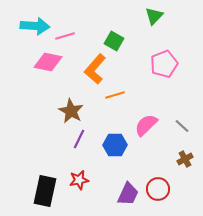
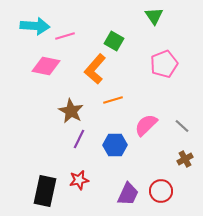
green triangle: rotated 18 degrees counterclockwise
pink diamond: moved 2 px left, 4 px down
orange line: moved 2 px left, 5 px down
red circle: moved 3 px right, 2 px down
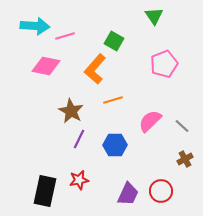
pink semicircle: moved 4 px right, 4 px up
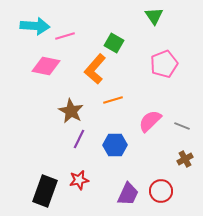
green square: moved 2 px down
gray line: rotated 21 degrees counterclockwise
black rectangle: rotated 8 degrees clockwise
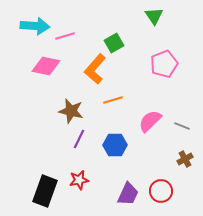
green square: rotated 30 degrees clockwise
brown star: rotated 15 degrees counterclockwise
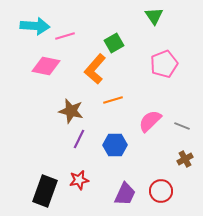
purple trapezoid: moved 3 px left
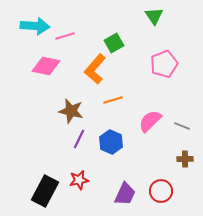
blue hexagon: moved 4 px left, 3 px up; rotated 25 degrees clockwise
brown cross: rotated 28 degrees clockwise
black rectangle: rotated 8 degrees clockwise
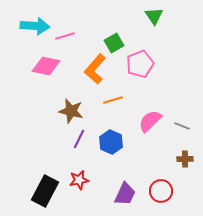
pink pentagon: moved 24 px left
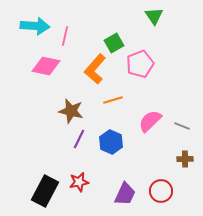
pink line: rotated 60 degrees counterclockwise
red star: moved 2 px down
